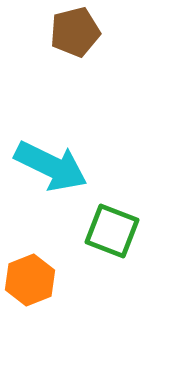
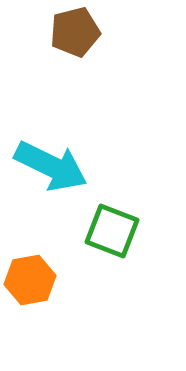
orange hexagon: rotated 12 degrees clockwise
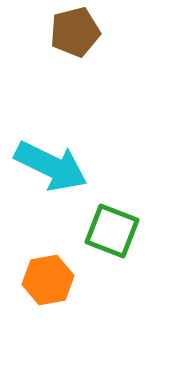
orange hexagon: moved 18 px right
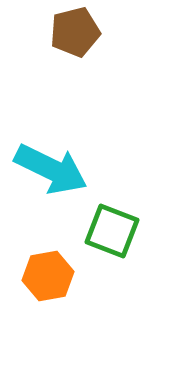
cyan arrow: moved 3 px down
orange hexagon: moved 4 px up
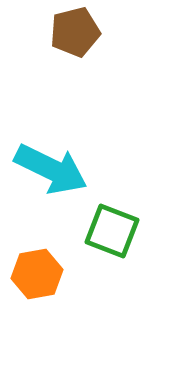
orange hexagon: moved 11 px left, 2 px up
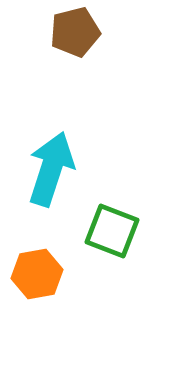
cyan arrow: rotated 98 degrees counterclockwise
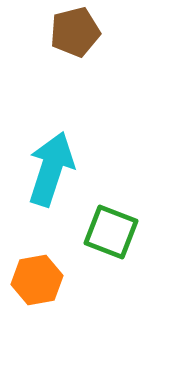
green square: moved 1 px left, 1 px down
orange hexagon: moved 6 px down
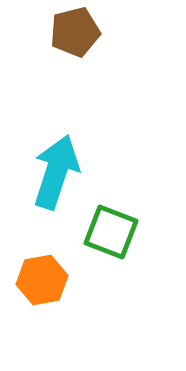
cyan arrow: moved 5 px right, 3 px down
orange hexagon: moved 5 px right
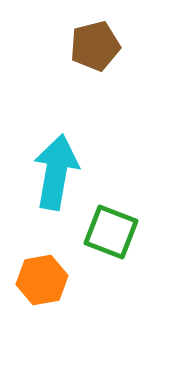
brown pentagon: moved 20 px right, 14 px down
cyan arrow: rotated 8 degrees counterclockwise
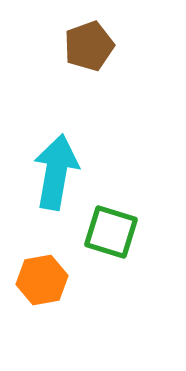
brown pentagon: moved 6 px left; rotated 6 degrees counterclockwise
green square: rotated 4 degrees counterclockwise
